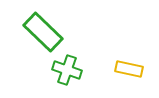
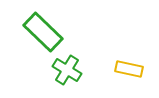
green cross: rotated 12 degrees clockwise
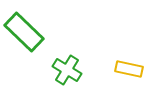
green rectangle: moved 19 px left
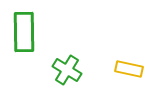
green rectangle: rotated 45 degrees clockwise
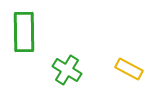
yellow rectangle: rotated 16 degrees clockwise
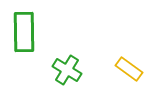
yellow rectangle: rotated 8 degrees clockwise
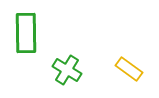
green rectangle: moved 2 px right, 1 px down
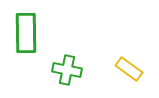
green cross: rotated 20 degrees counterclockwise
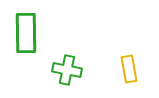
yellow rectangle: rotated 44 degrees clockwise
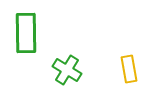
green cross: rotated 20 degrees clockwise
